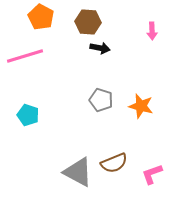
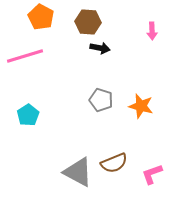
cyan pentagon: rotated 20 degrees clockwise
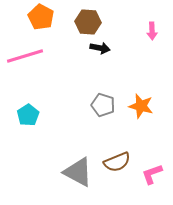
gray pentagon: moved 2 px right, 5 px down
brown semicircle: moved 3 px right, 1 px up
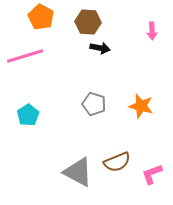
gray pentagon: moved 9 px left, 1 px up
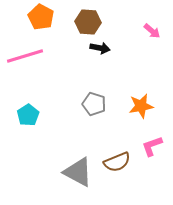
pink arrow: rotated 48 degrees counterclockwise
orange star: rotated 25 degrees counterclockwise
pink L-shape: moved 28 px up
